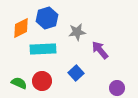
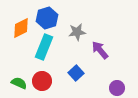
cyan rectangle: moved 1 px right, 2 px up; rotated 65 degrees counterclockwise
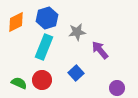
orange diamond: moved 5 px left, 6 px up
red circle: moved 1 px up
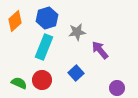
orange diamond: moved 1 px left, 1 px up; rotated 15 degrees counterclockwise
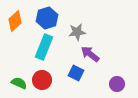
purple arrow: moved 10 px left, 4 px down; rotated 12 degrees counterclockwise
blue square: rotated 21 degrees counterclockwise
purple circle: moved 4 px up
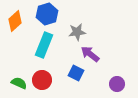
blue hexagon: moved 4 px up
cyan rectangle: moved 2 px up
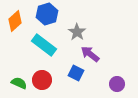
gray star: rotated 30 degrees counterclockwise
cyan rectangle: rotated 75 degrees counterclockwise
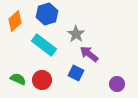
gray star: moved 1 px left, 2 px down
purple arrow: moved 1 px left
green semicircle: moved 1 px left, 4 px up
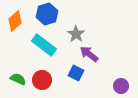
purple circle: moved 4 px right, 2 px down
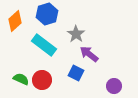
green semicircle: moved 3 px right
purple circle: moved 7 px left
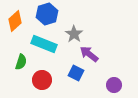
gray star: moved 2 px left
cyan rectangle: moved 1 px up; rotated 15 degrees counterclockwise
green semicircle: moved 17 px up; rotated 84 degrees clockwise
purple circle: moved 1 px up
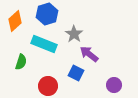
red circle: moved 6 px right, 6 px down
